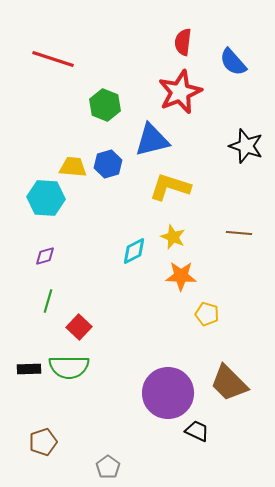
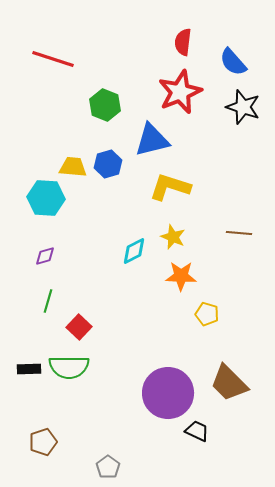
black star: moved 3 px left, 39 px up
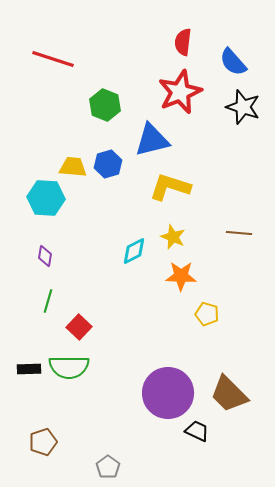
purple diamond: rotated 65 degrees counterclockwise
brown trapezoid: moved 11 px down
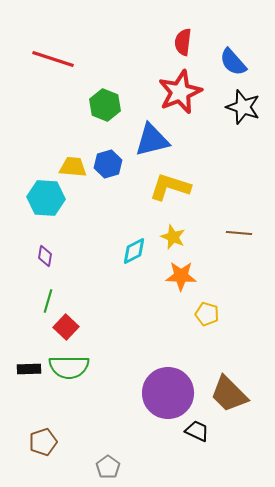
red square: moved 13 px left
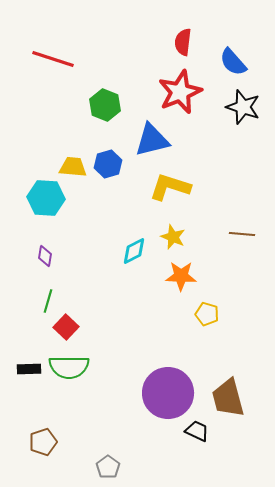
brown line: moved 3 px right, 1 px down
brown trapezoid: moved 1 px left, 4 px down; rotated 30 degrees clockwise
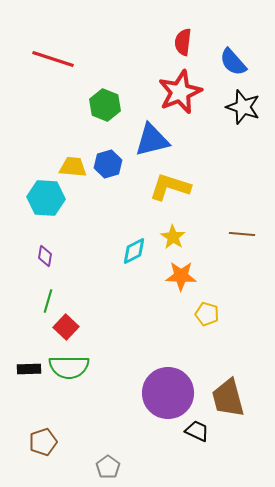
yellow star: rotated 10 degrees clockwise
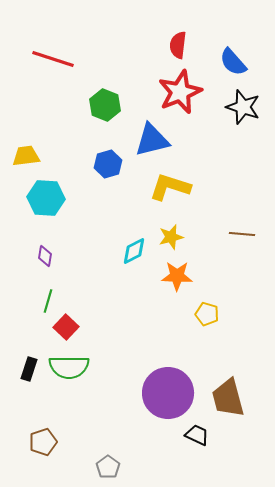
red semicircle: moved 5 px left, 3 px down
yellow trapezoid: moved 47 px left, 11 px up; rotated 12 degrees counterclockwise
yellow star: moved 2 px left; rotated 25 degrees clockwise
orange star: moved 4 px left
black rectangle: rotated 70 degrees counterclockwise
black trapezoid: moved 4 px down
